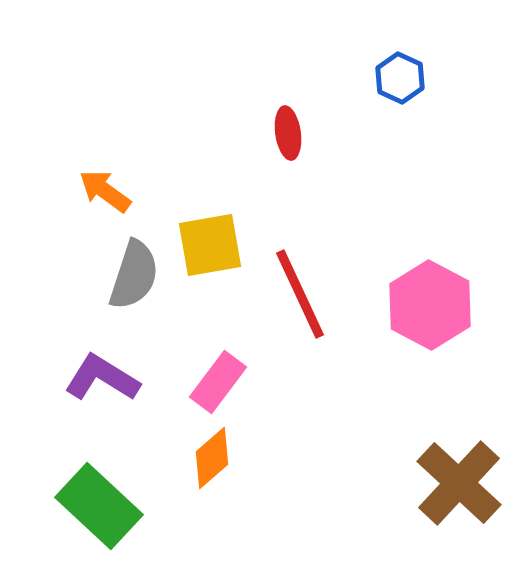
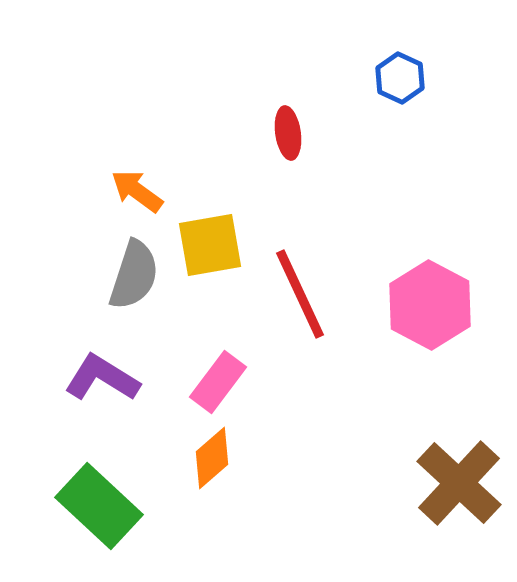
orange arrow: moved 32 px right
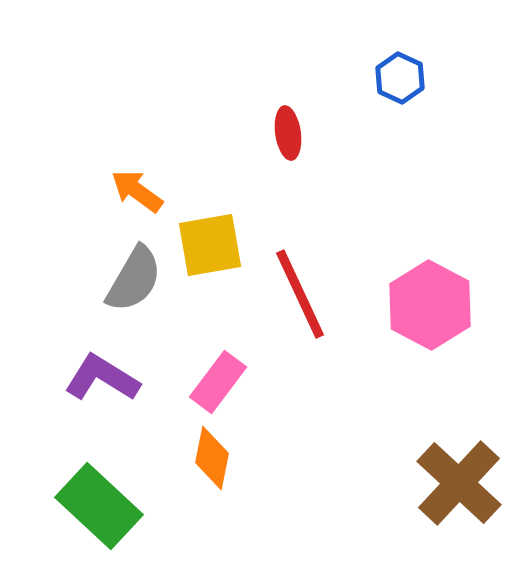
gray semicircle: moved 4 px down; rotated 12 degrees clockwise
orange diamond: rotated 38 degrees counterclockwise
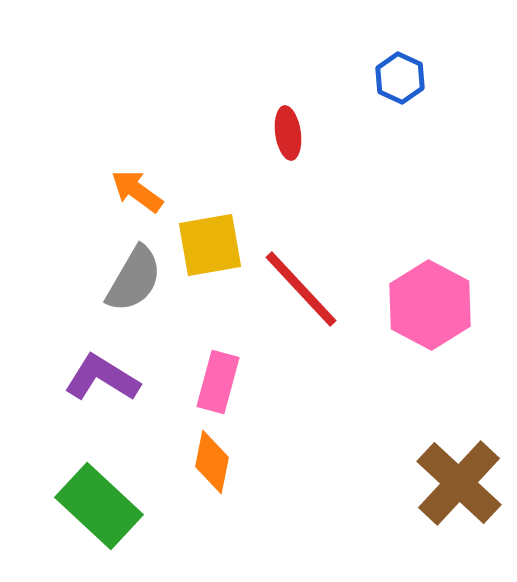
red line: moved 1 px right, 5 px up; rotated 18 degrees counterclockwise
pink rectangle: rotated 22 degrees counterclockwise
orange diamond: moved 4 px down
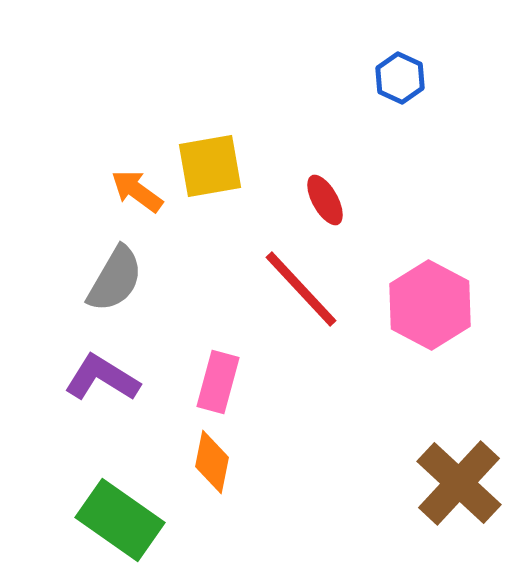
red ellipse: moved 37 px right, 67 px down; rotated 21 degrees counterclockwise
yellow square: moved 79 px up
gray semicircle: moved 19 px left
green rectangle: moved 21 px right, 14 px down; rotated 8 degrees counterclockwise
